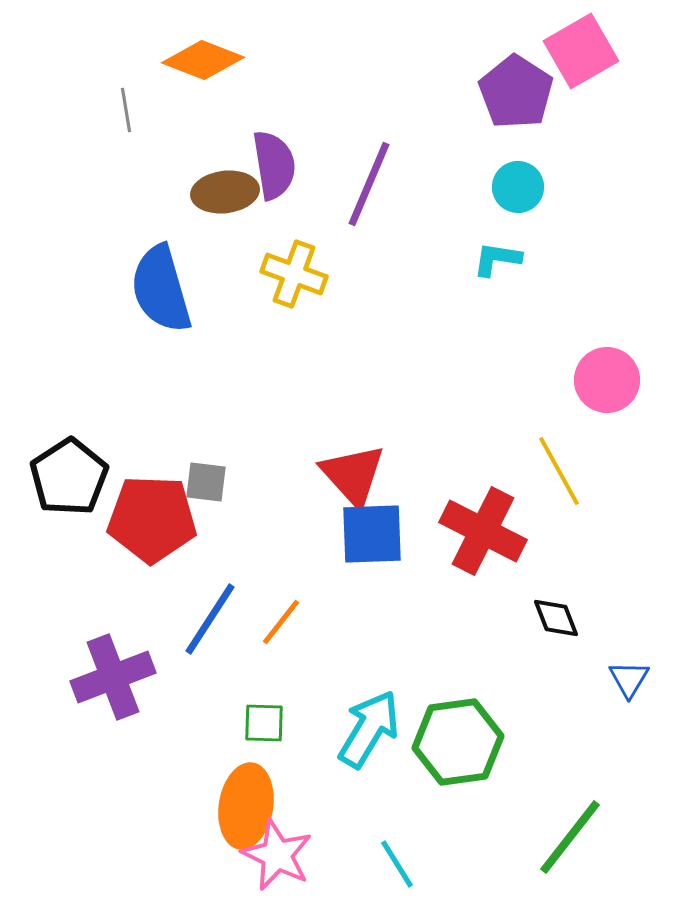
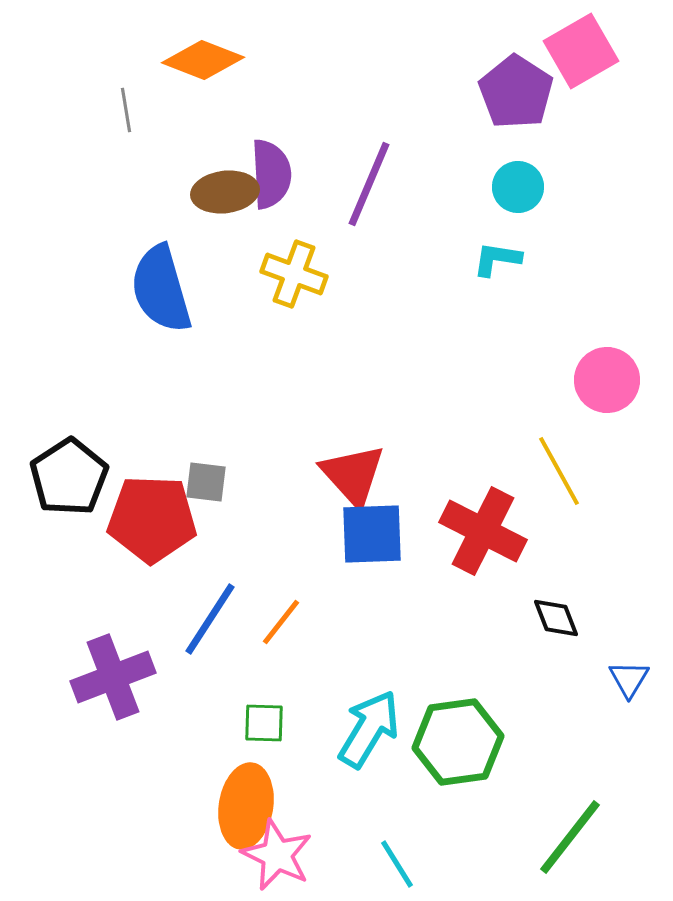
purple semicircle: moved 3 px left, 9 px down; rotated 6 degrees clockwise
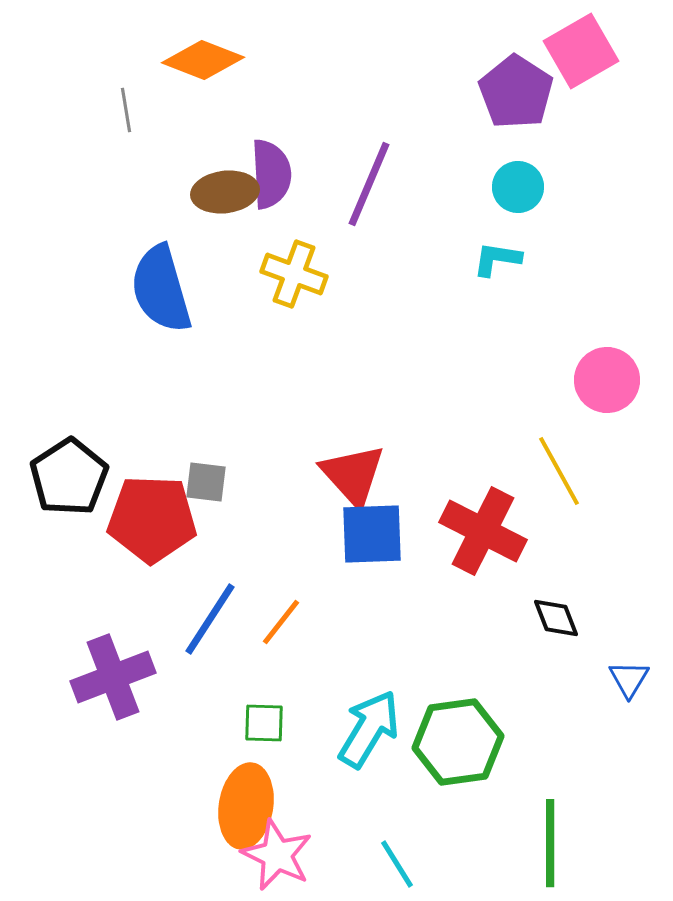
green line: moved 20 px left, 6 px down; rotated 38 degrees counterclockwise
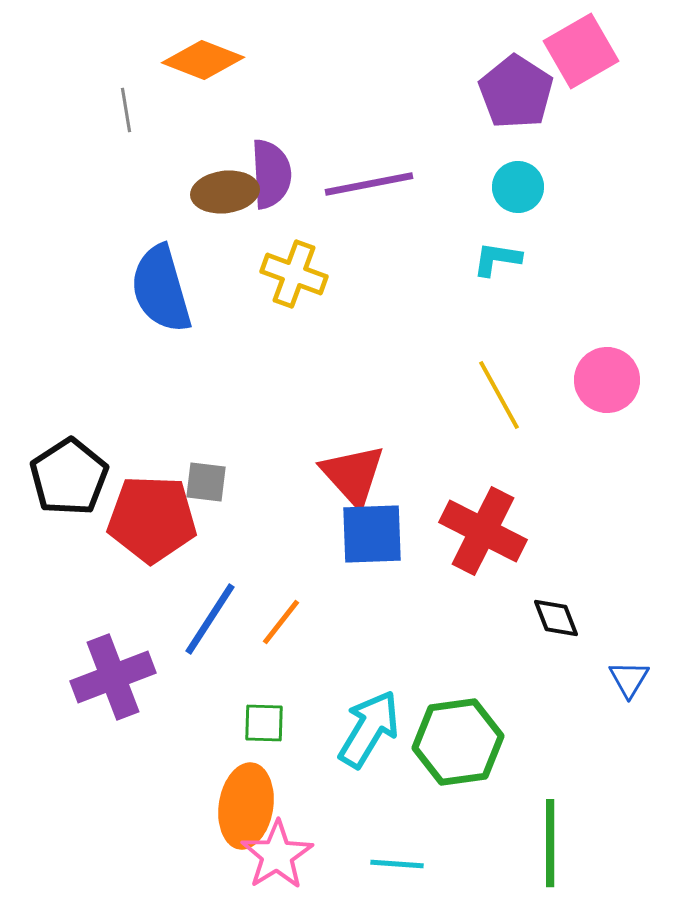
purple line: rotated 56 degrees clockwise
yellow line: moved 60 px left, 76 px up
pink star: rotated 14 degrees clockwise
cyan line: rotated 54 degrees counterclockwise
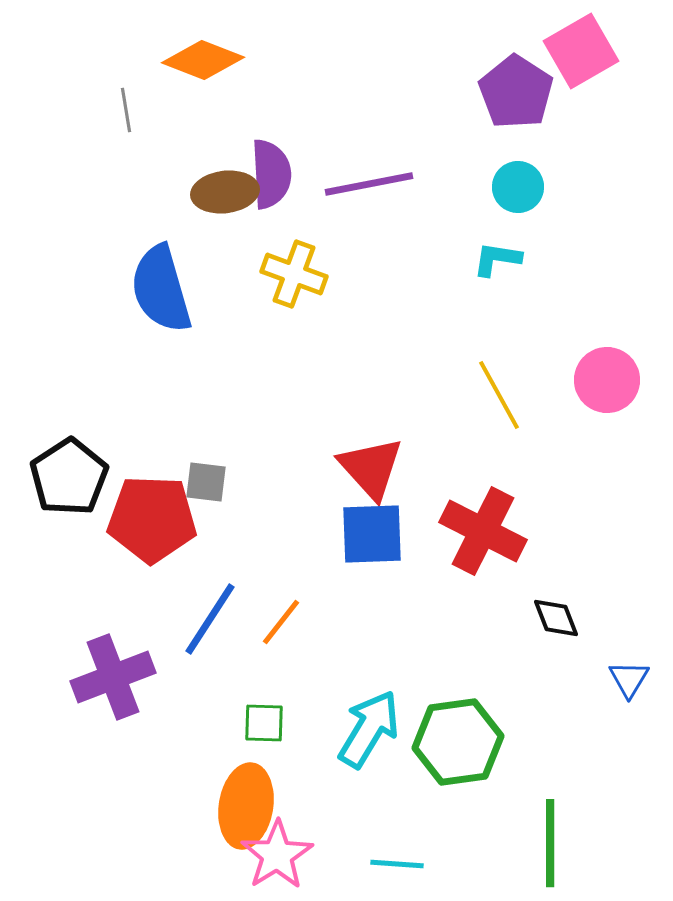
red triangle: moved 18 px right, 7 px up
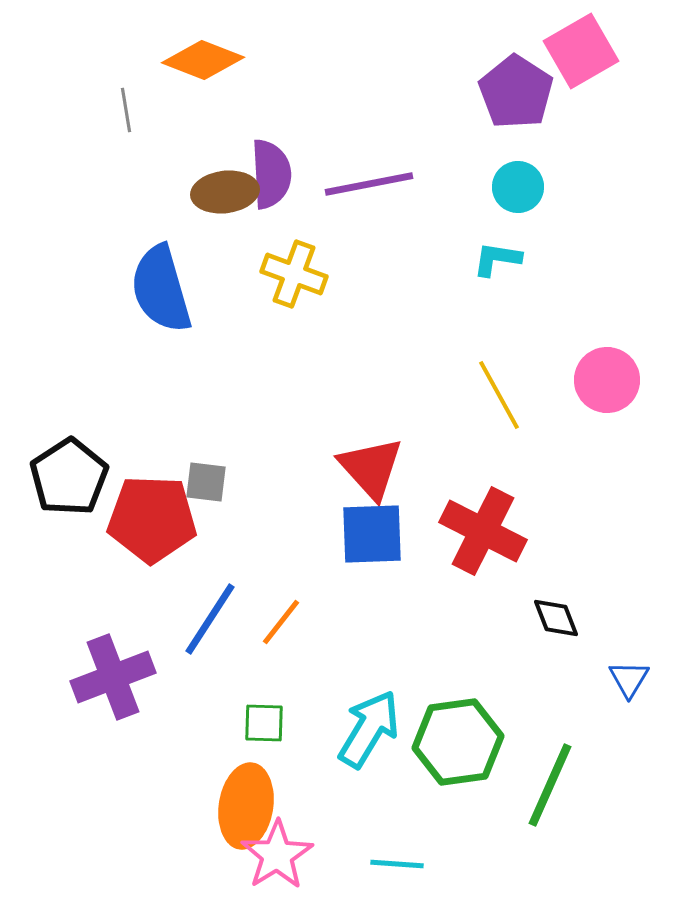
green line: moved 58 px up; rotated 24 degrees clockwise
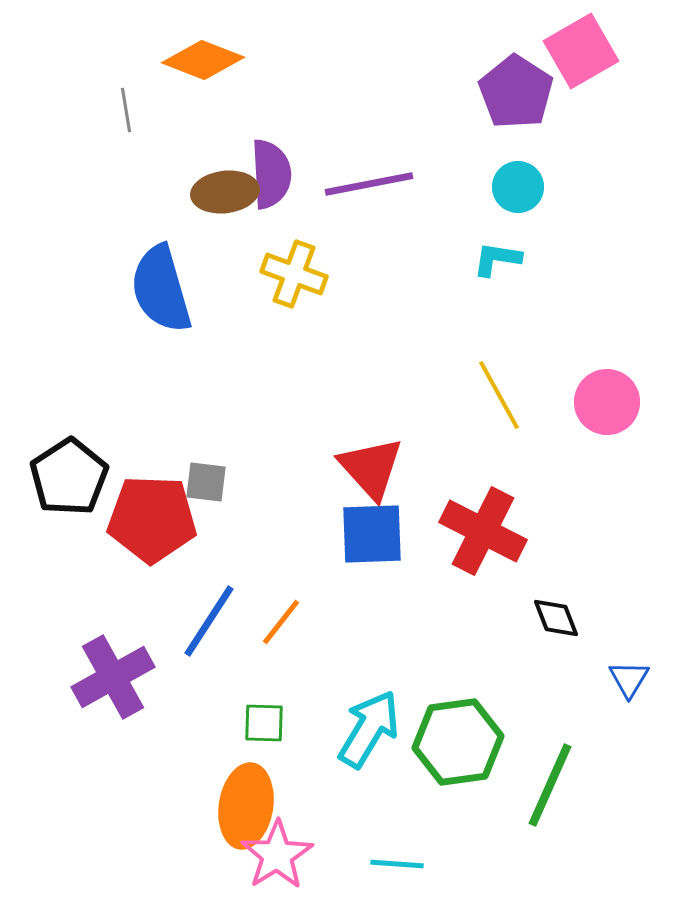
pink circle: moved 22 px down
blue line: moved 1 px left, 2 px down
purple cross: rotated 8 degrees counterclockwise
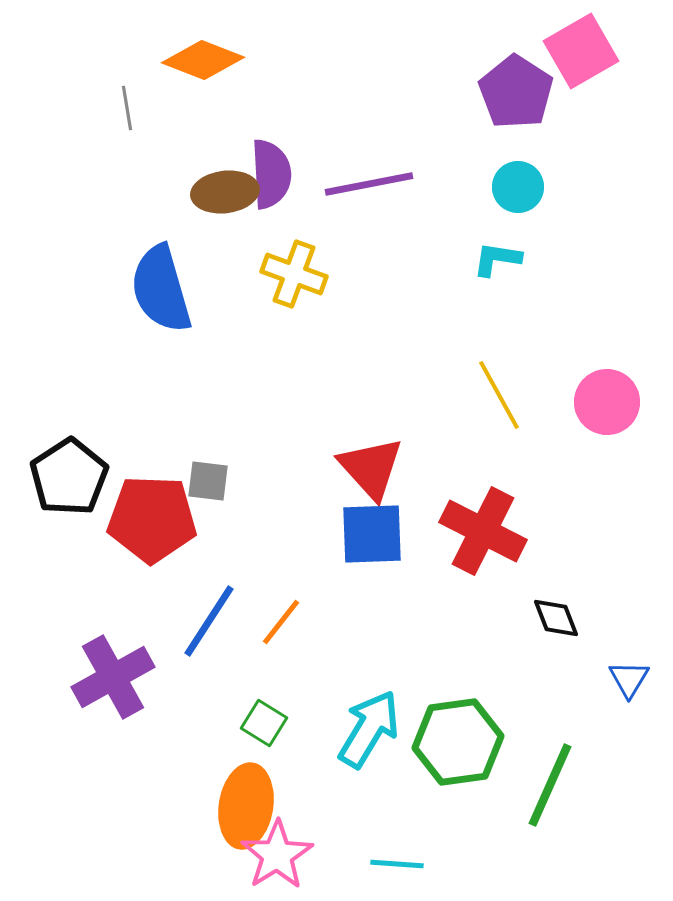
gray line: moved 1 px right, 2 px up
gray square: moved 2 px right, 1 px up
green square: rotated 30 degrees clockwise
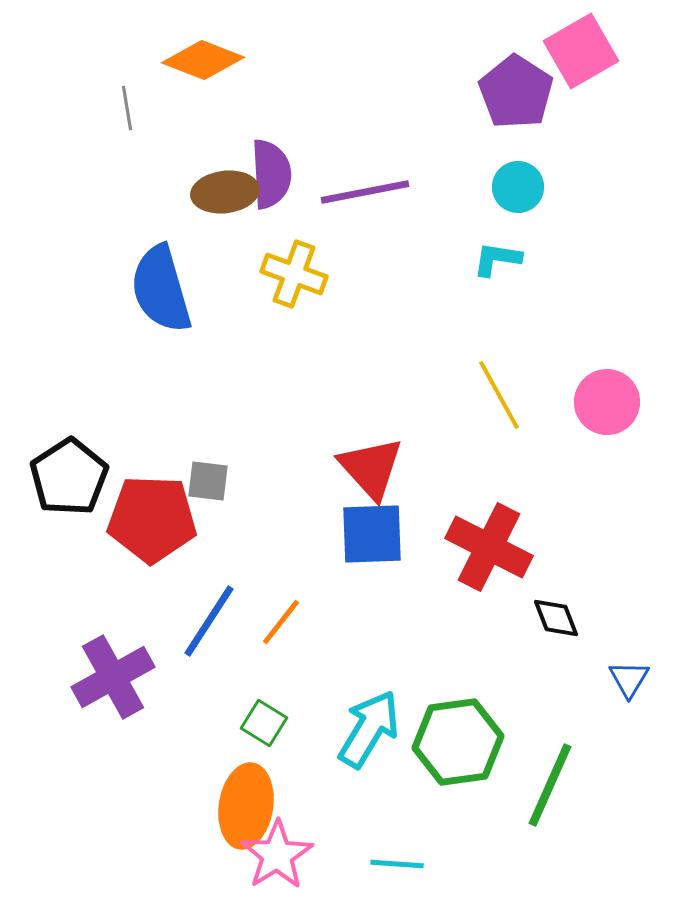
purple line: moved 4 px left, 8 px down
red cross: moved 6 px right, 16 px down
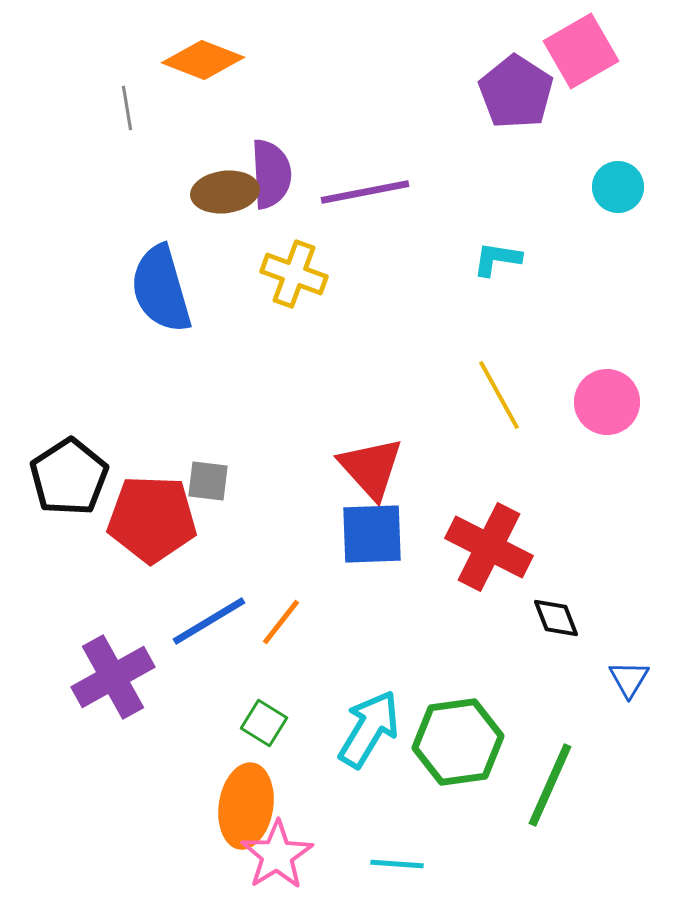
cyan circle: moved 100 px right
blue line: rotated 26 degrees clockwise
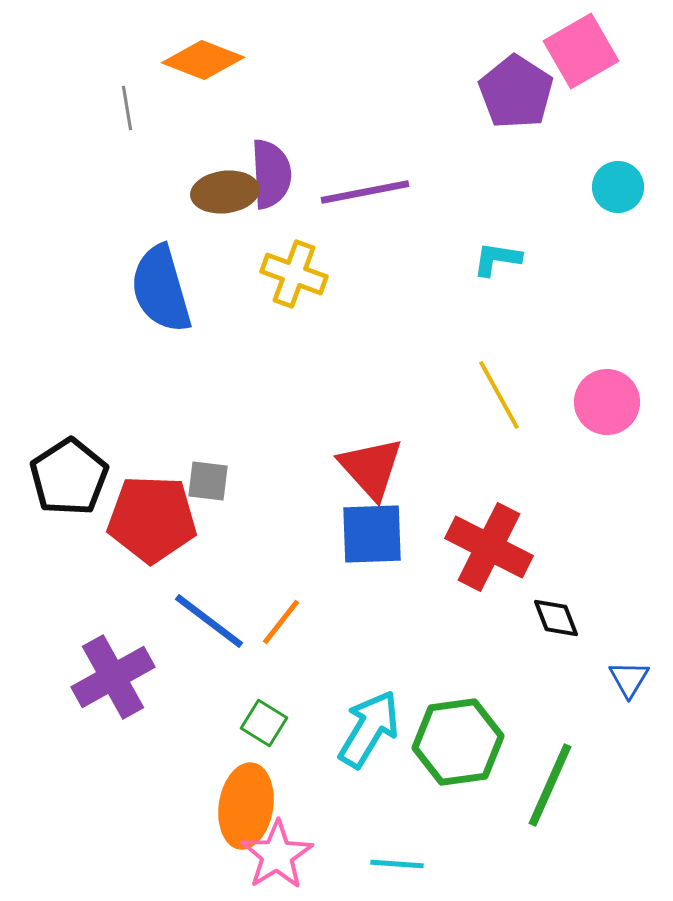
blue line: rotated 68 degrees clockwise
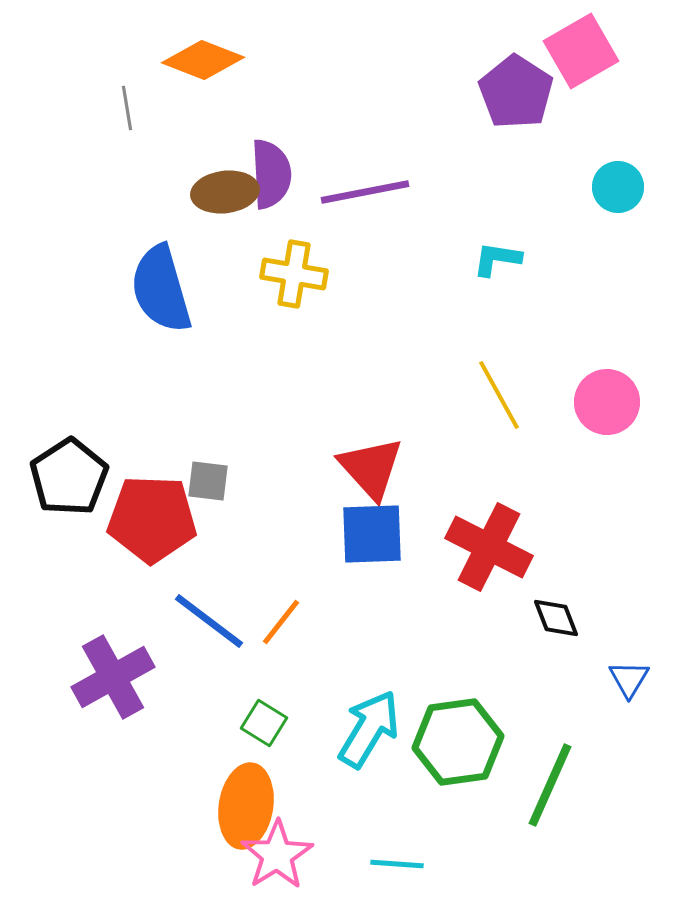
yellow cross: rotated 10 degrees counterclockwise
